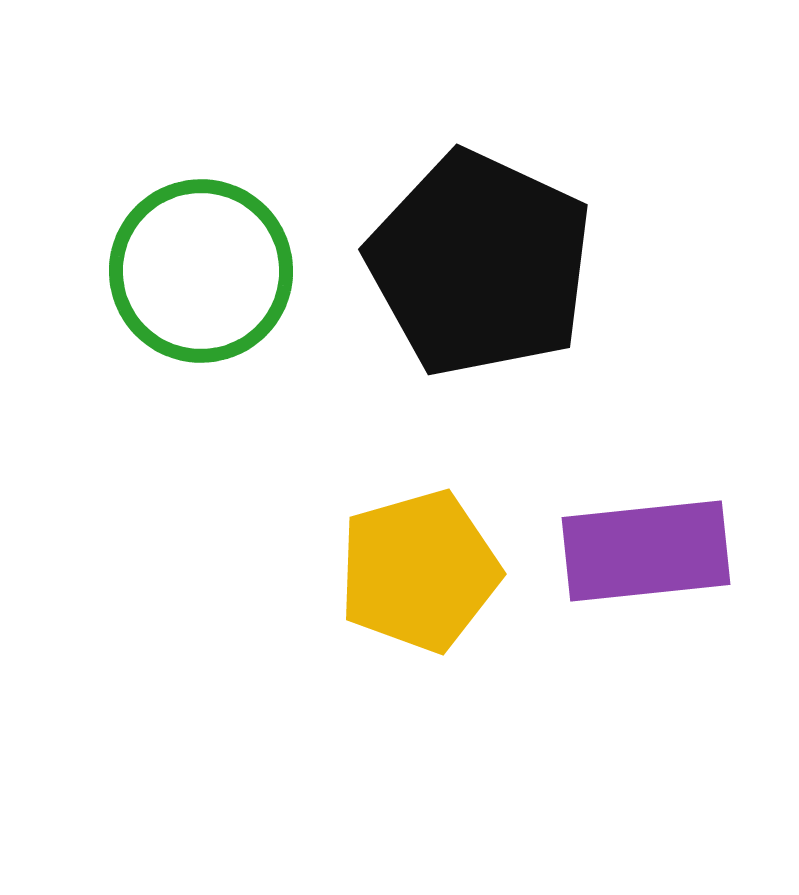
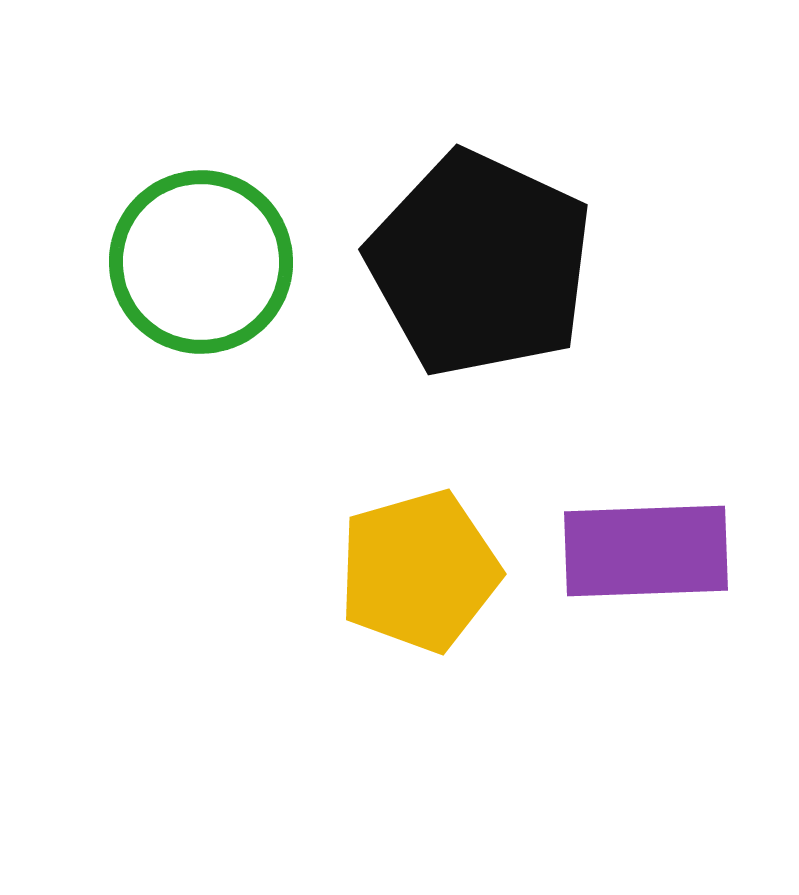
green circle: moved 9 px up
purple rectangle: rotated 4 degrees clockwise
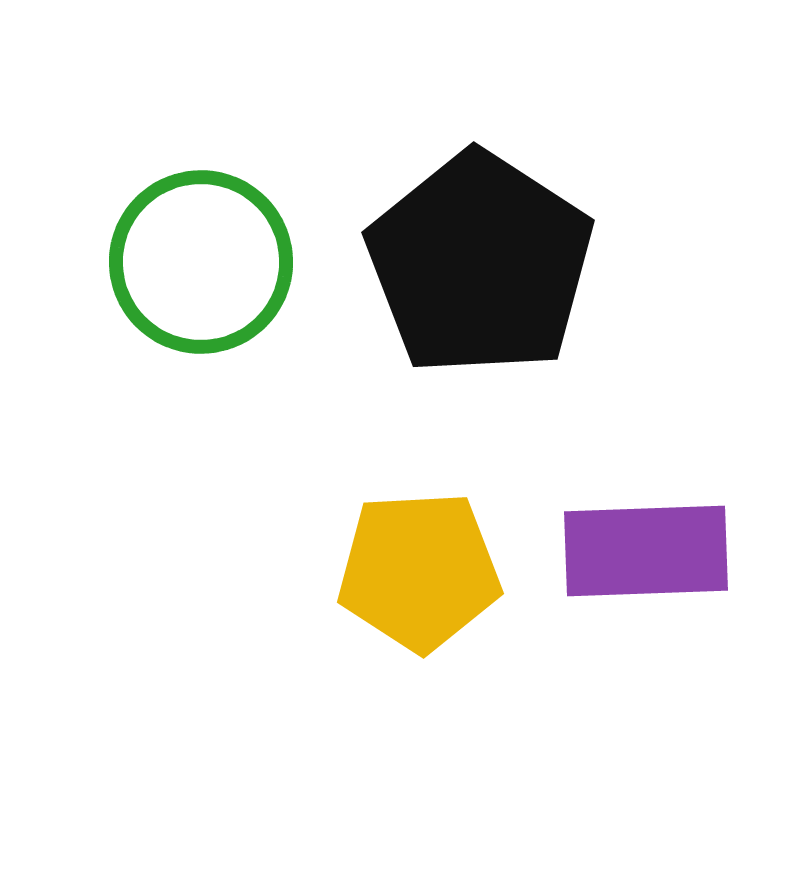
black pentagon: rotated 8 degrees clockwise
yellow pentagon: rotated 13 degrees clockwise
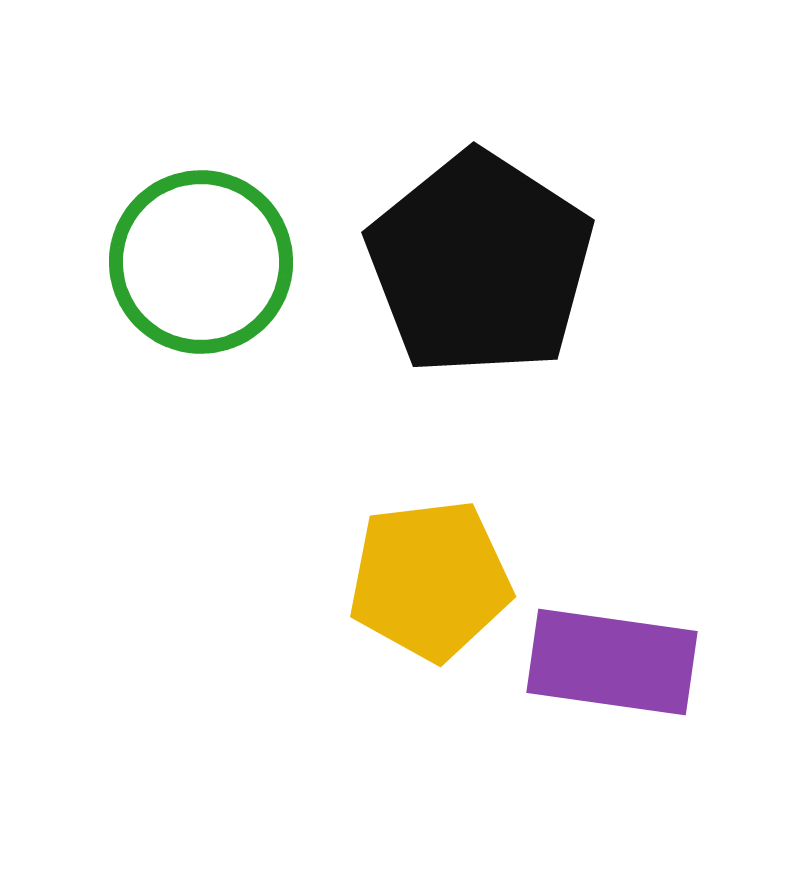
purple rectangle: moved 34 px left, 111 px down; rotated 10 degrees clockwise
yellow pentagon: moved 11 px right, 9 px down; rotated 4 degrees counterclockwise
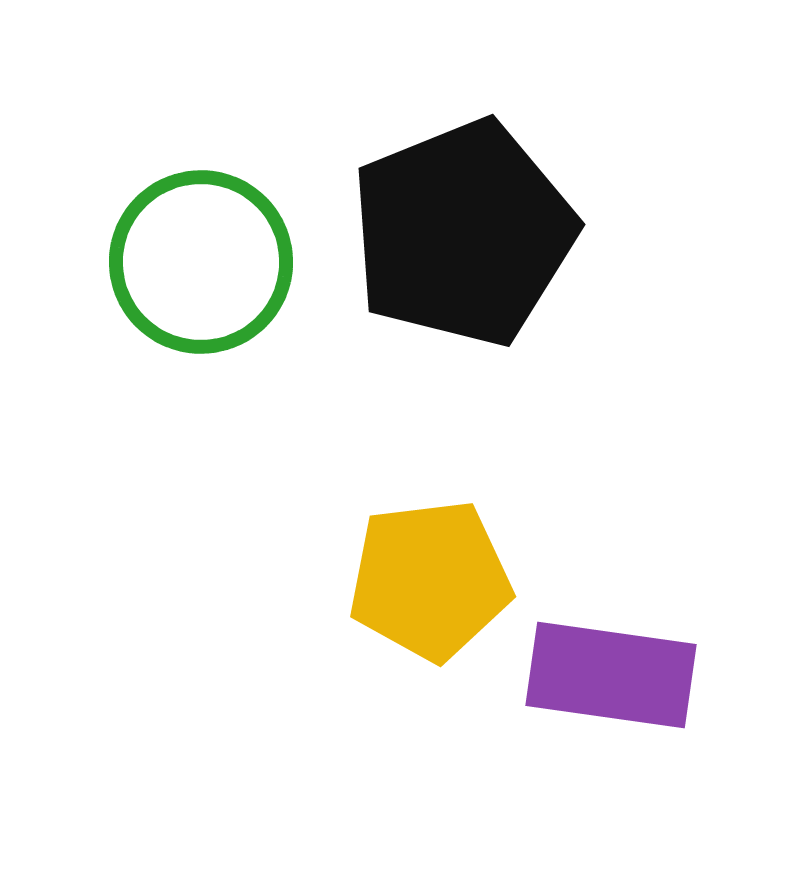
black pentagon: moved 17 px left, 31 px up; rotated 17 degrees clockwise
purple rectangle: moved 1 px left, 13 px down
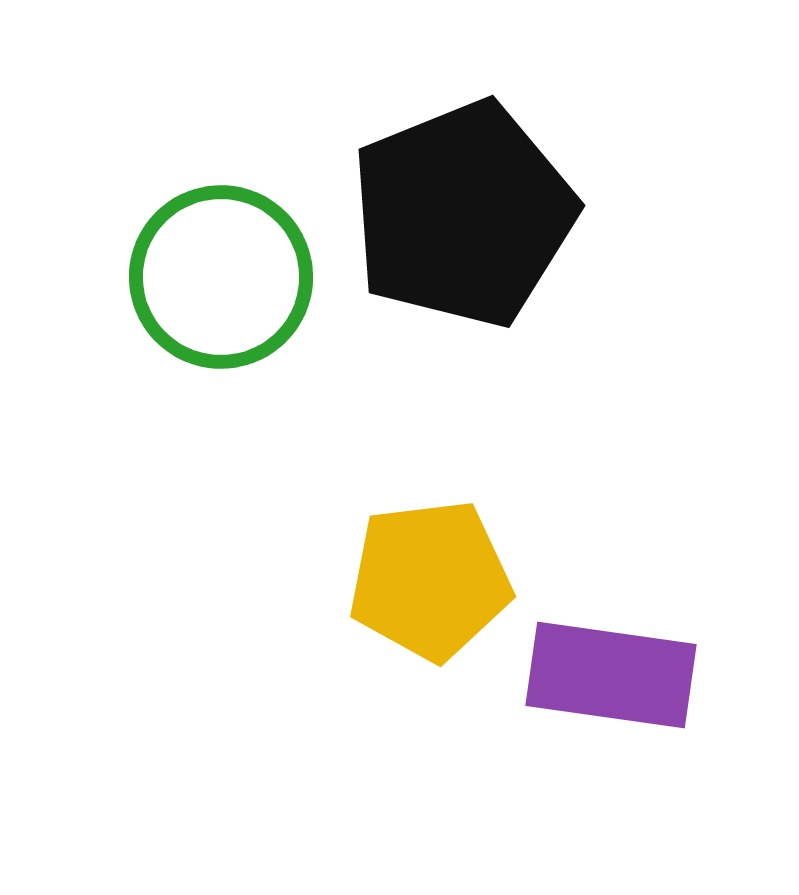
black pentagon: moved 19 px up
green circle: moved 20 px right, 15 px down
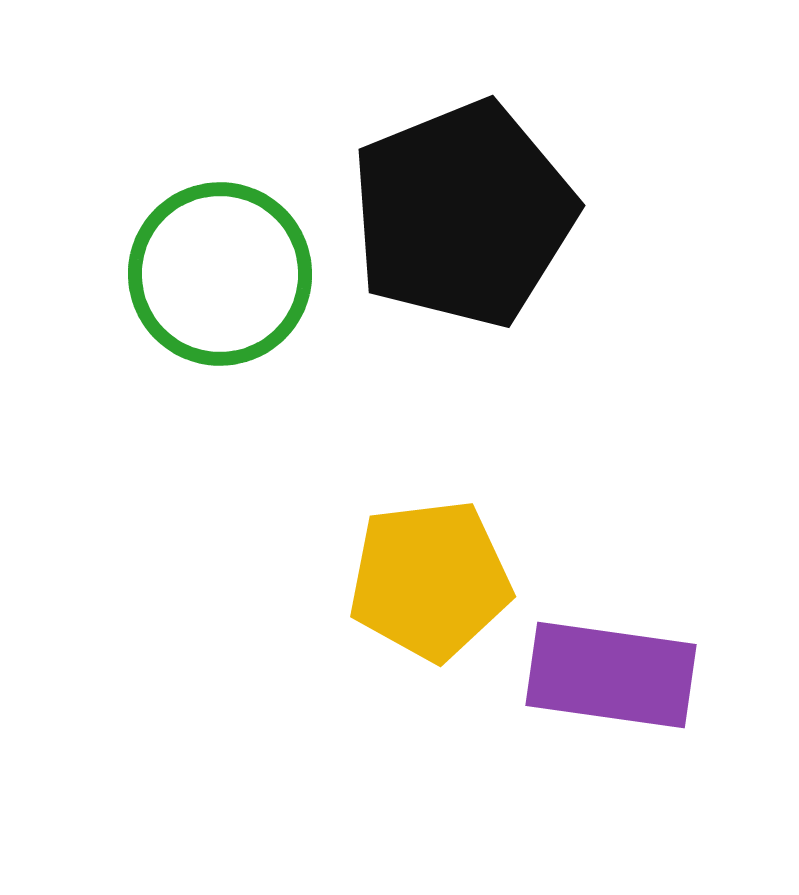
green circle: moved 1 px left, 3 px up
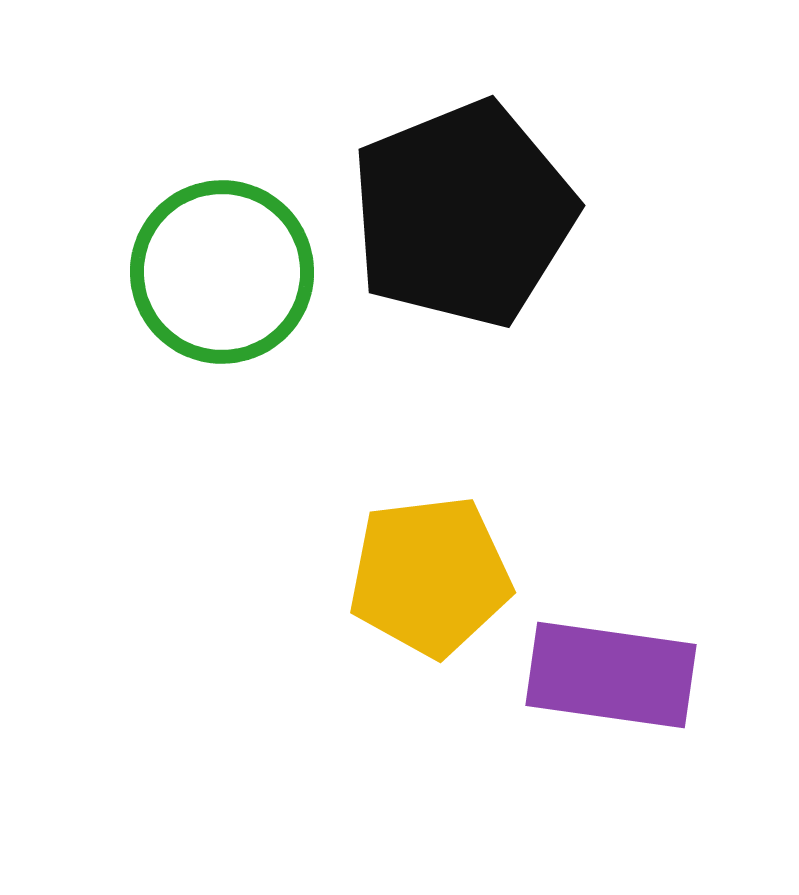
green circle: moved 2 px right, 2 px up
yellow pentagon: moved 4 px up
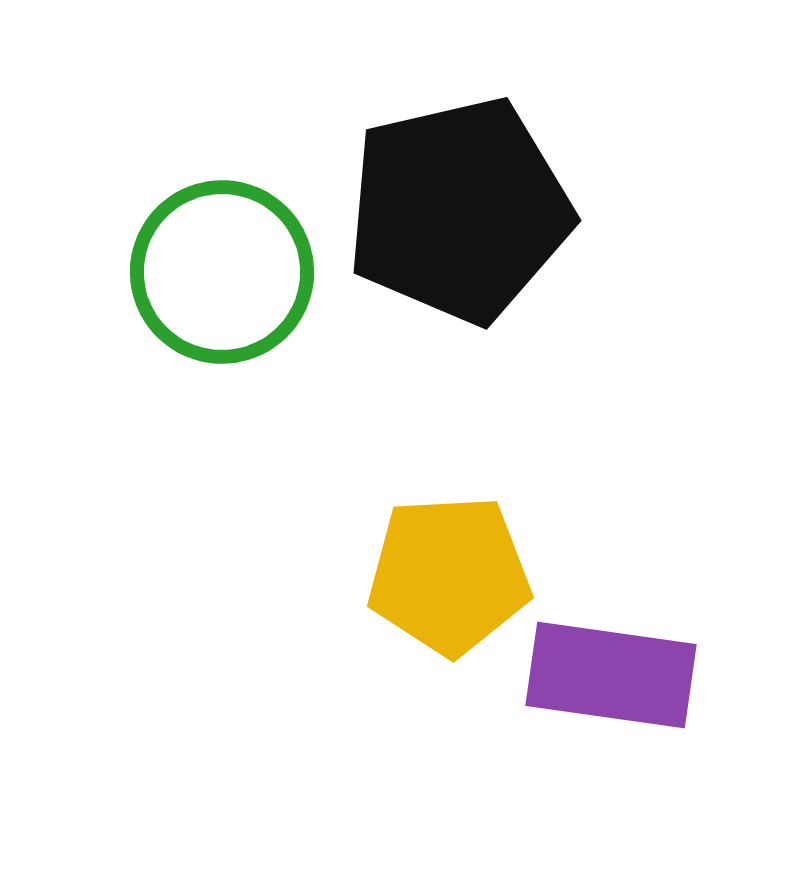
black pentagon: moved 4 px left, 4 px up; rotated 9 degrees clockwise
yellow pentagon: moved 19 px right, 1 px up; rotated 4 degrees clockwise
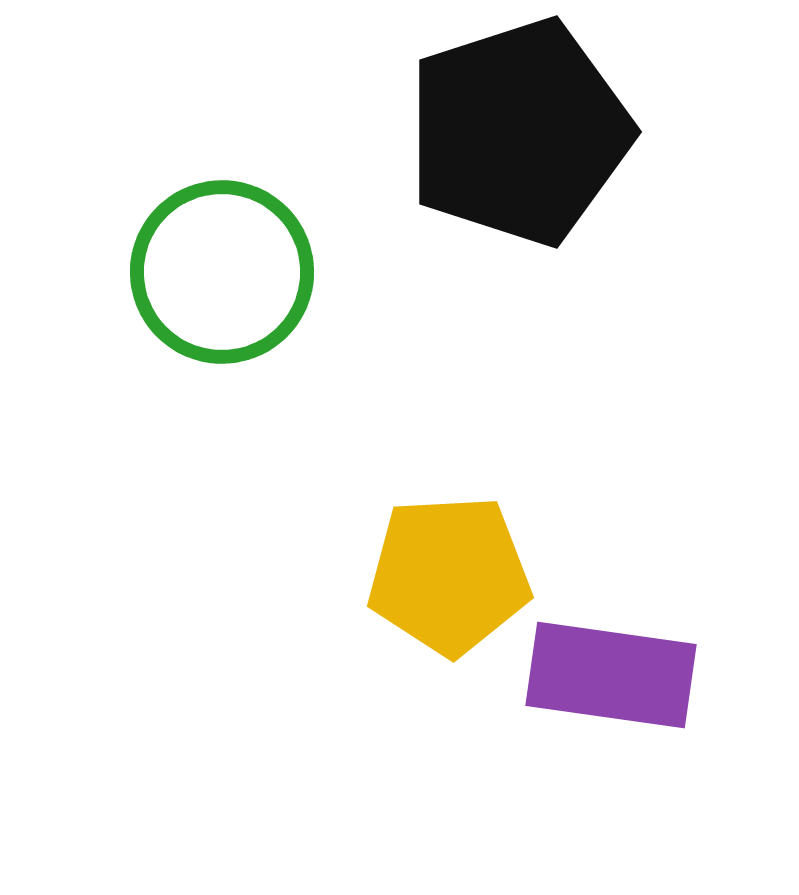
black pentagon: moved 60 px right, 78 px up; rotated 5 degrees counterclockwise
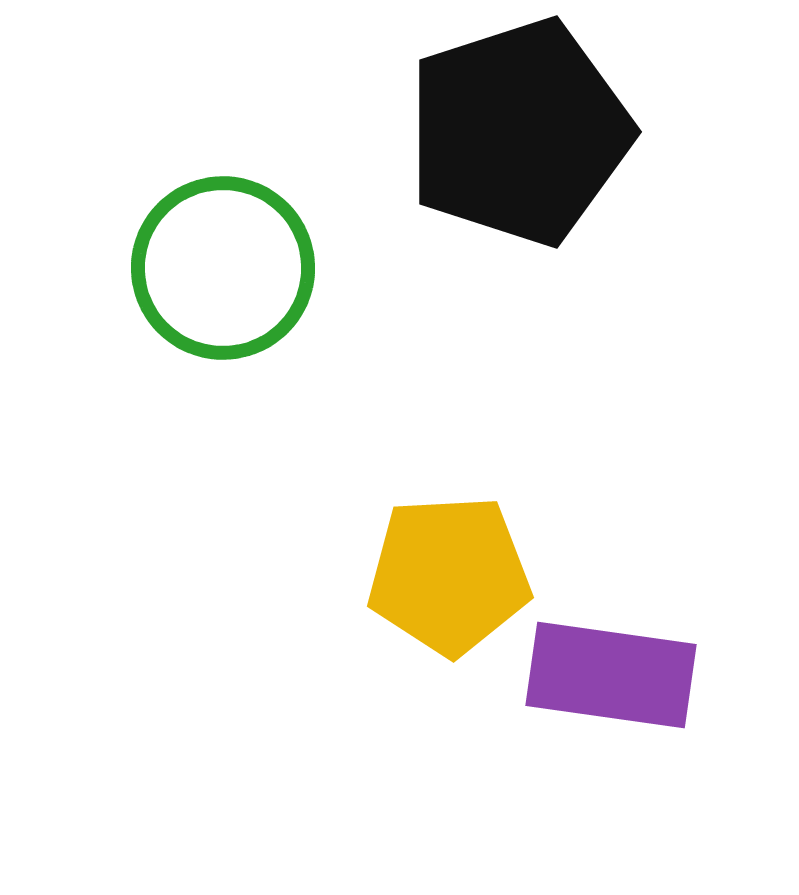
green circle: moved 1 px right, 4 px up
